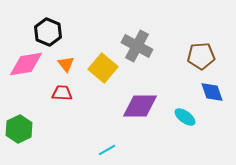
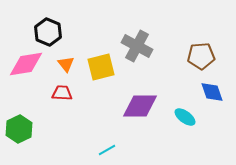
yellow square: moved 2 px left, 1 px up; rotated 36 degrees clockwise
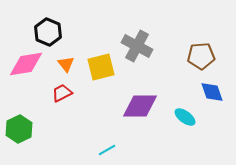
red trapezoid: rotated 30 degrees counterclockwise
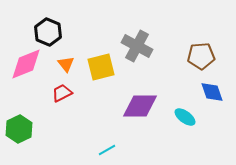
pink diamond: rotated 12 degrees counterclockwise
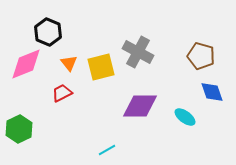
gray cross: moved 1 px right, 6 px down
brown pentagon: rotated 20 degrees clockwise
orange triangle: moved 3 px right, 1 px up
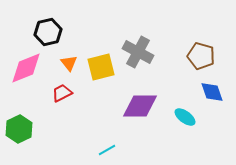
black hexagon: rotated 24 degrees clockwise
pink diamond: moved 4 px down
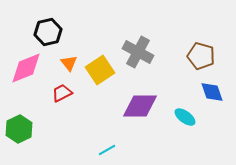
yellow square: moved 1 px left, 3 px down; rotated 20 degrees counterclockwise
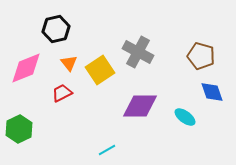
black hexagon: moved 8 px right, 3 px up
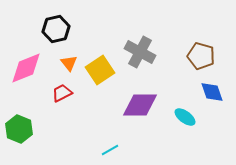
gray cross: moved 2 px right
purple diamond: moved 1 px up
green hexagon: rotated 12 degrees counterclockwise
cyan line: moved 3 px right
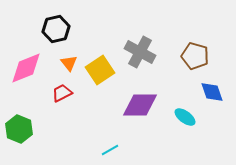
brown pentagon: moved 6 px left
